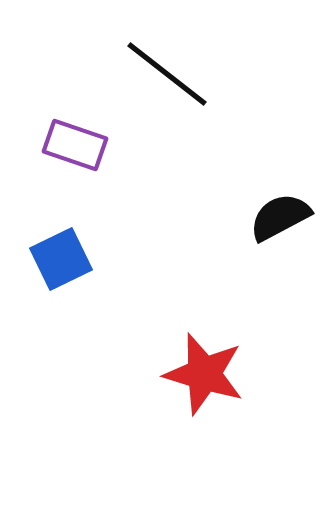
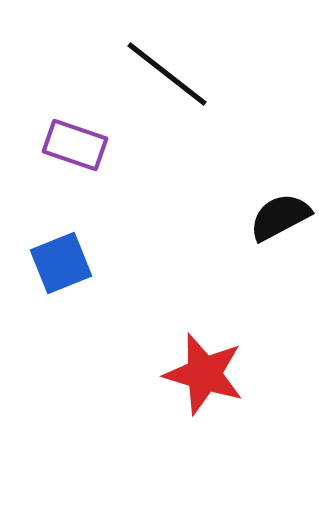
blue square: moved 4 px down; rotated 4 degrees clockwise
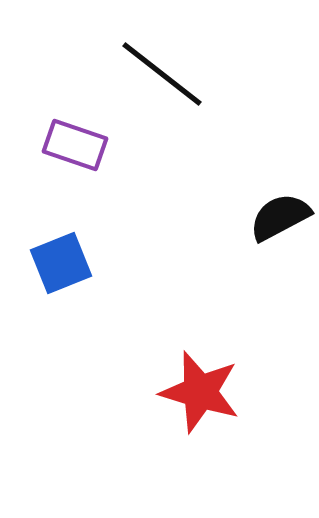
black line: moved 5 px left
red star: moved 4 px left, 18 px down
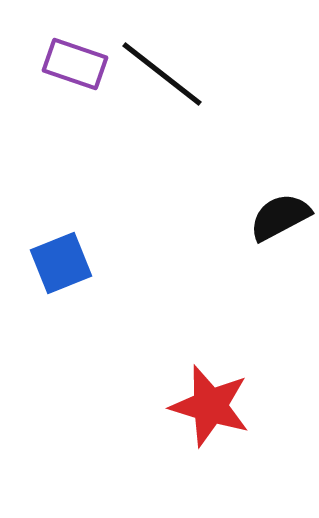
purple rectangle: moved 81 px up
red star: moved 10 px right, 14 px down
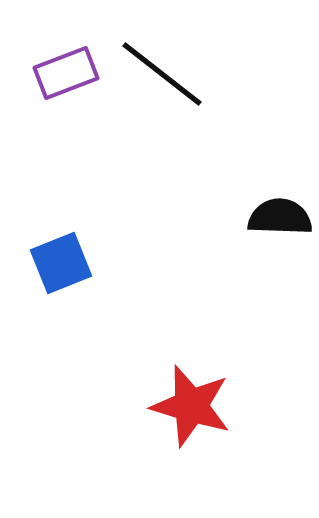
purple rectangle: moved 9 px left, 9 px down; rotated 40 degrees counterclockwise
black semicircle: rotated 30 degrees clockwise
red star: moved 19 px left
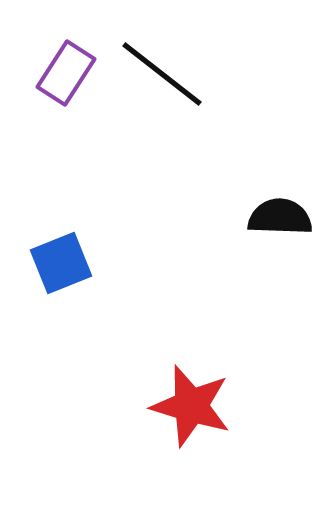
purple rectangle: rotated 36 degrees counterclockwise
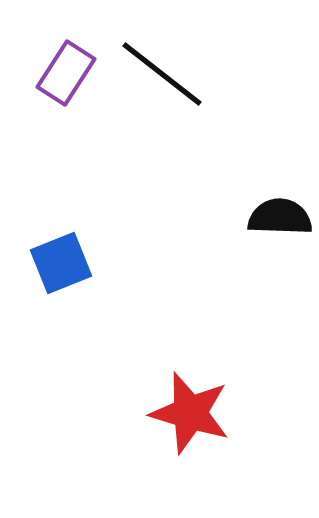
red star: moved 1 px left, 7 px down
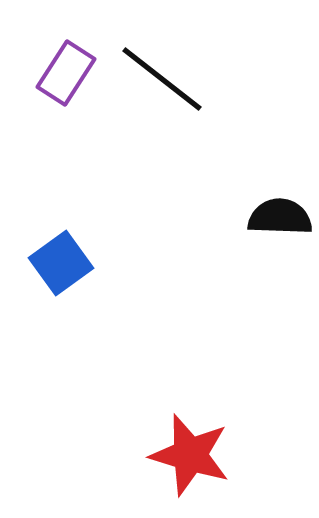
black line: moved 5 px down
blue square: rotated 14 degrees counterclockwise
red star: moved 42 px down
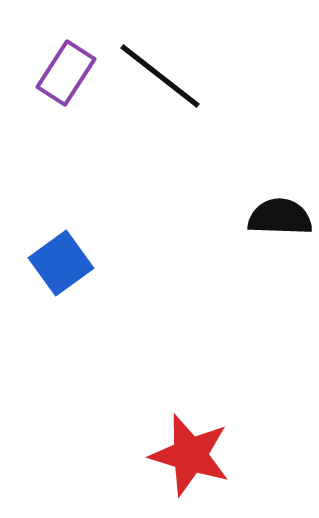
black line: moved 2 px left, 3 px up
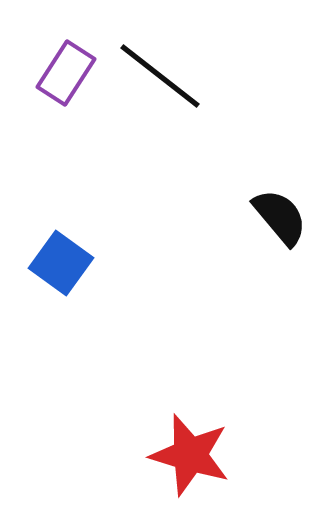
black semicircle: rotated 48 degrees clockwise
blue square: rotated 18 degrees counterclockwise
